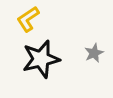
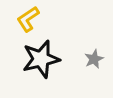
gray star: moved 6 px down
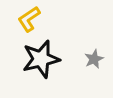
yellow L-shape: moved 1 px right
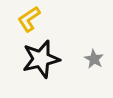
gray star: rotated 18 degrees counterclockwise
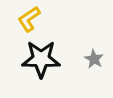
black star: rotated 15 degrees clockwise
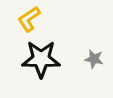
gray star: rotated 18 degrees counterclockwise
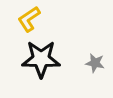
gray star: moved 1 px right, 4 px down
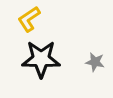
gray star: moved 1 px up
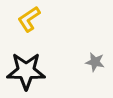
black star: moved 15 px left, 12 px down
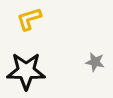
yellow L-shape: rotated 16 degrees clockwise
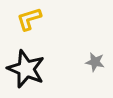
black star: moved 2 px up; rotated 21 degrees clockwise
